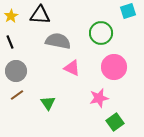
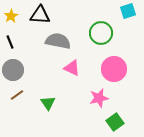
pink circle: moved 2 px down
gray circle: moved 3 px left, 1 px up
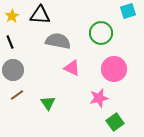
yellow star: moved 1 px right
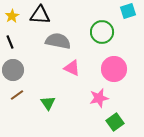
green circle: moved 1 px right, 1 px up
